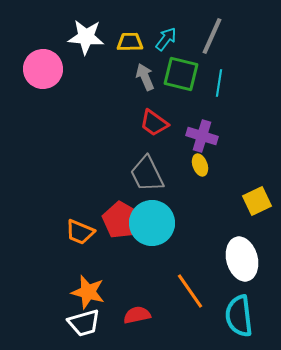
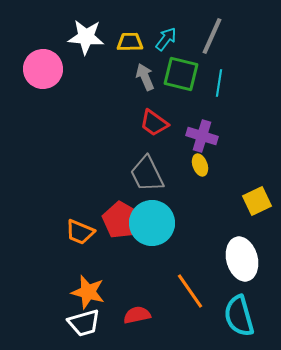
cyan semicircle: rotated 9 degrees counterclockwise
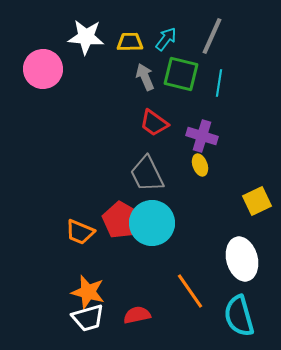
white trapezoid: moved 4 px right, 5 px up
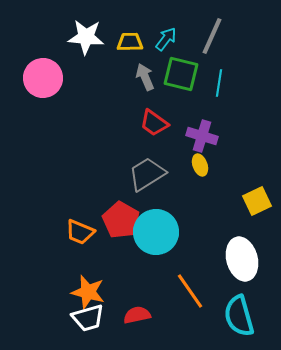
pink circle: moved 9 px down
gray trapezoid: rotated 84 degrees clockwise
cyan circle: moved 4 px right, 9 px down
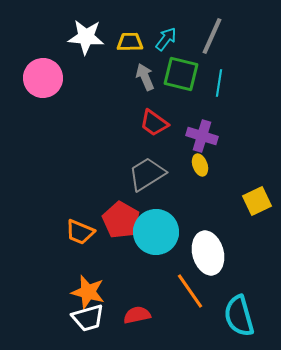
white ellipse: moved 34 px left, 6 px up
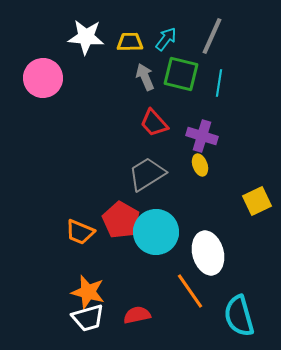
red trapezoid: rotated 12 degrees clockwise
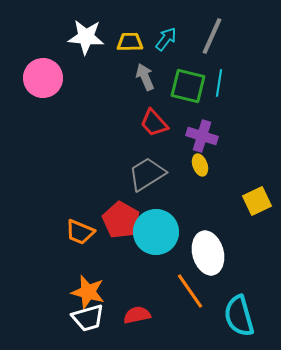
green square: moved 7 px right, 12 px down
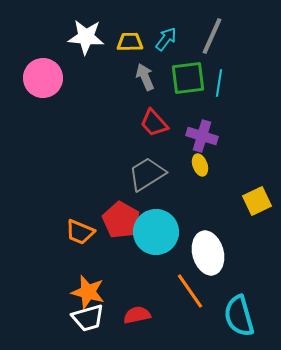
green square: moved 8 px up; rotated 21 degrees counterclockwise
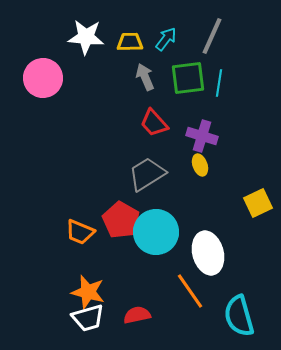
yellow square: moved 1 px right, 2 px down
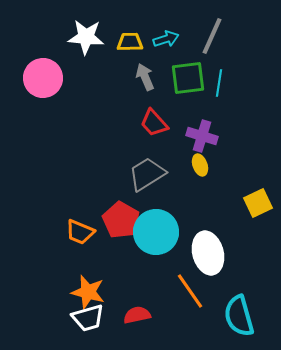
cyan arrow: rotated 35 degrees clockwise
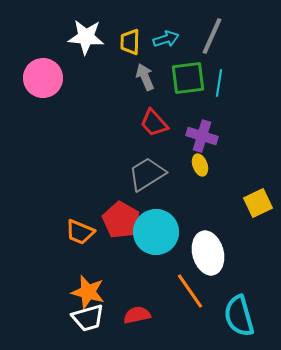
yellow trapezoid: rotated 88 degrees counterclockwise
